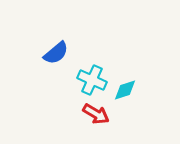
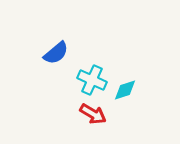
red arrow: moved 3 px left
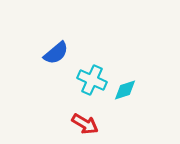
red arrow: moved 8 px left, 10 px down
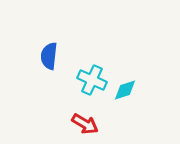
blue semicircle: moved 7 px left, 3 px down; rotated 136 degrees clockwise
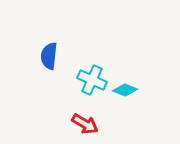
cyan diamond: rotated 40 degrees clockwise
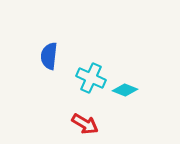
cyan cross: moved 1 px left, 2 px up
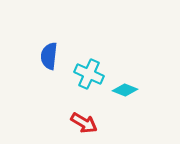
cyan cross: moved 2 px left, 4 px up
red arrow: moved 1 px left, 1 px up
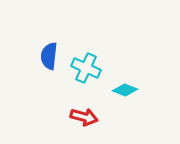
cyan cross: moved 3 px left, 6 px up
red arrow: moved 6 px up; rotated 16 degrees counterclockwise
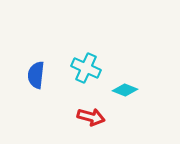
blue semicircle: moved 13 px left, 19 px down
red arrow: moved 7 px right
